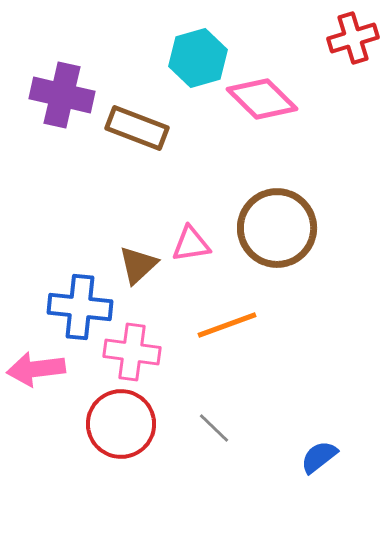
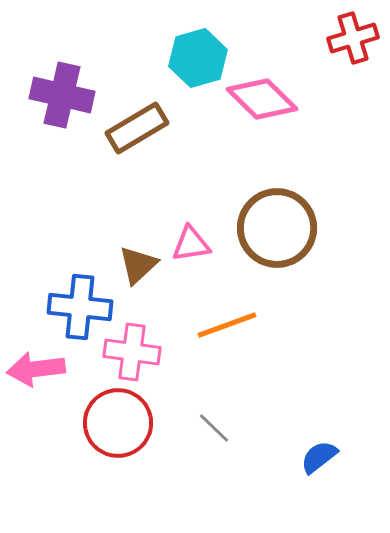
brown rectangle: rotated 52 degrees counterclockwise
red circle: moved 3 px left, 1 px up
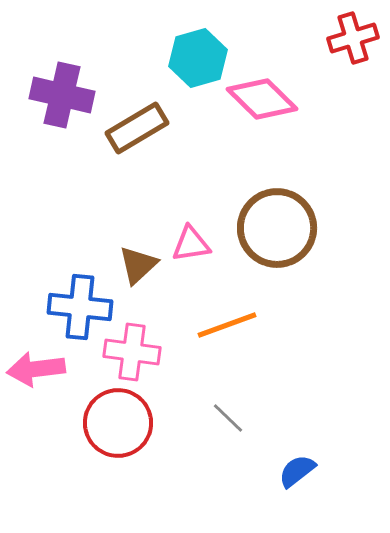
gray line: moved 14 px right, 10 px up
blue semicircle: moved 22 px left, 14 px down
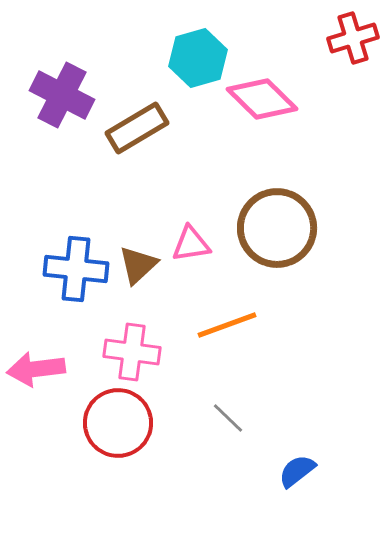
purple cross: rotated 14 degrees clockwise
blue cross: moved 4 px left, 38 px up
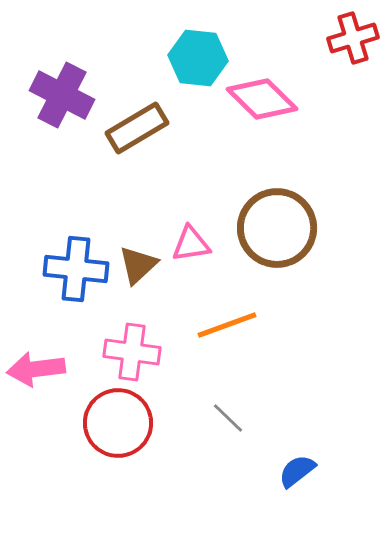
cyan hexagon: rotated 22 degrees clockwise
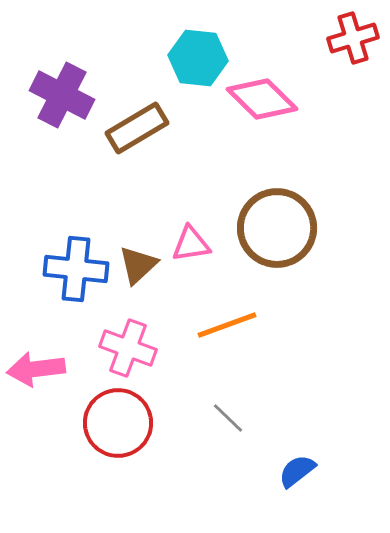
pink cross: moved 4 px left, 4 px up; rotated 12 degrees clockwise
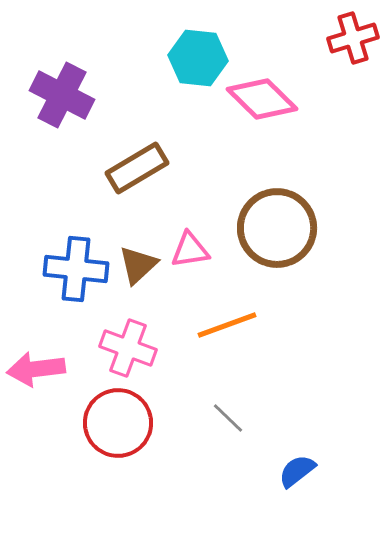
brown rectangle: moved 40 px down
pink triangle: moved 1 px left, 6 px down
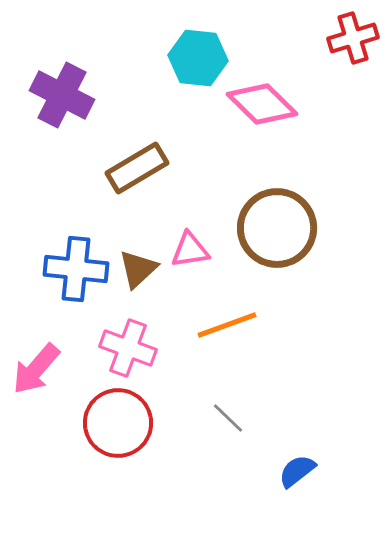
pink diamond: moved 5 px down
brown triangle: moved 4 px down
pink arrow: rotated 42 degrees counterclockwise
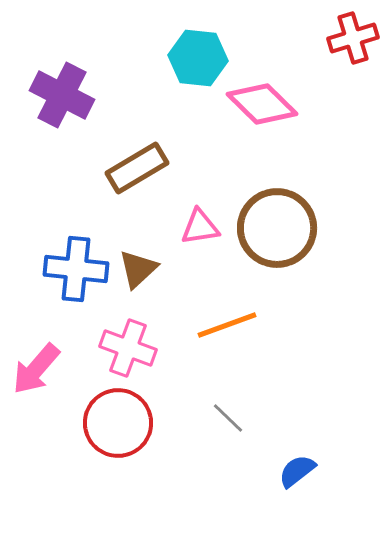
pink triangle: moved 10 px right, 23 px up
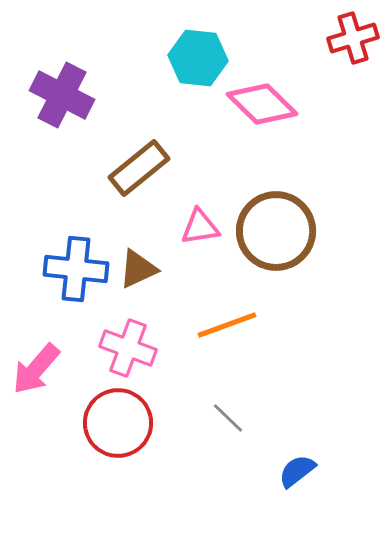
brown rectangle: moved 2 px right; rotated 8 degrees counterclockwise
brown circle: moved 1 px left, 3 px down
brown triangle: rotated 18 degrees clockwise
